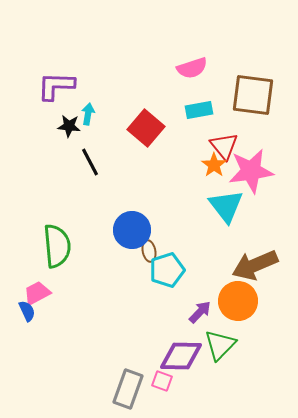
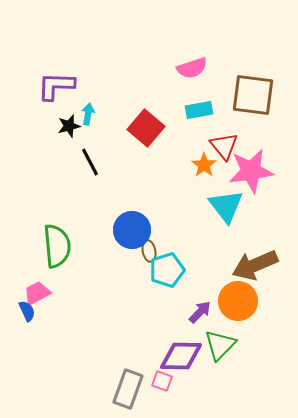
black star: rotated 20 degrees counterclockwise
orange star: moved 10 px left
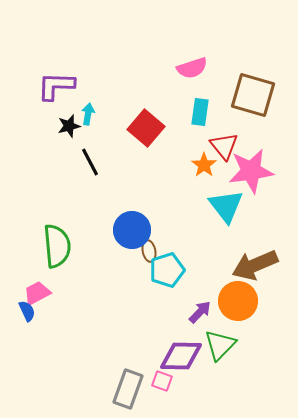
brown square: rotated 9 degrees clockwise
cyan rectangle: moved 1 px right, 2 px down; rotated 72 degrees counterclockwise
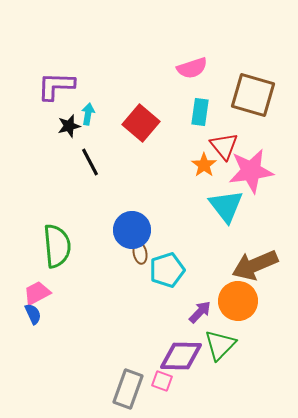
red square: moved 5 px left, 5 px up
brown ellipse: moved 9 px left, 2 px down
blue semicircle: moved 6 px right, 3 px down
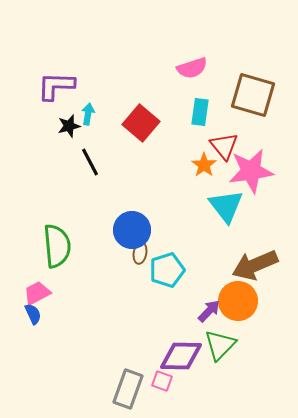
brown ellipse: rotated 20 degrees clockwise
purple arrow: moved 9 px right, 1 px up
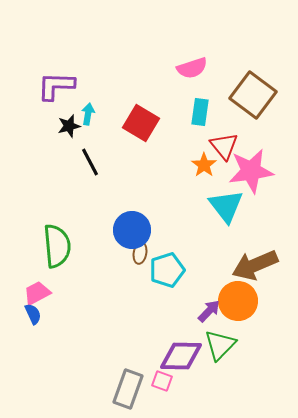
brown square: rotated 21 degrees clockwise
red square: rotated 9 degrees counterclockwise
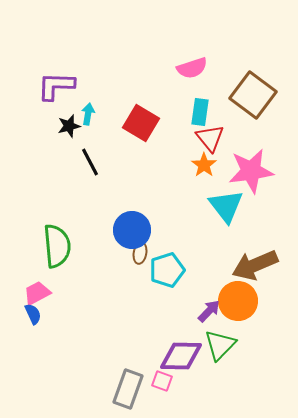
red triangle: moved 14 px left, 8 px up
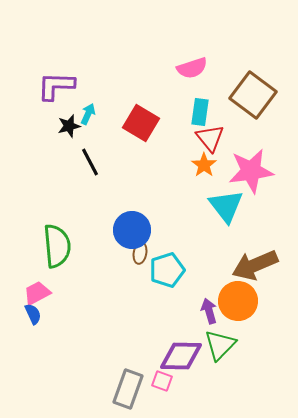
cyan arrow: rotated 15 degrees clockwise
purple arrow: rotated 60 degrees counterclockwise
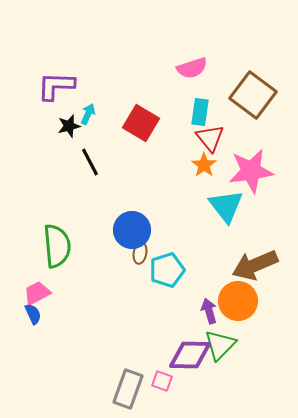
purple diamond: moved 9 px right, 1 px up
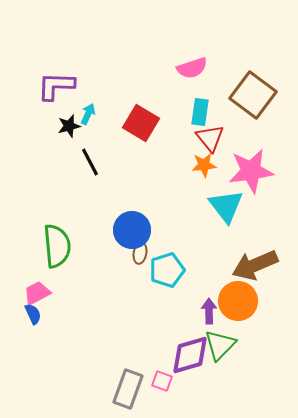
orange star: rotated 30 degrees clockwise
purple arrow: rotated 15 degrees clockwise
purple diamond: rotated 18 degrees counterclockwise
